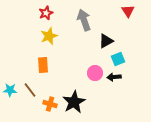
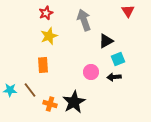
pink circle: moved 4 px left, 1 px up
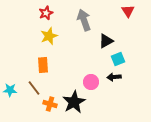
pink circle: moved 10 px down
brown line: moved 4 px right, 2 px up
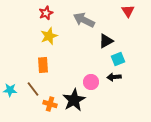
gray arrow: rotated 45 degrees counterclockwise
brown line: moved 1 px left, 1 px down
black star: moved 2 px up
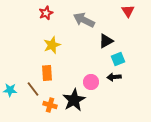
yellow star: moved 3 px right, 9 px down
orange rectangle: moved 4 px right, 8 px down
orange cross: moved 1 px down
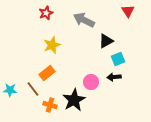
orange rectangle: rotated 56 degrees clockwise
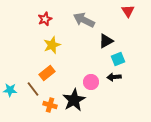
red star: moved 1 px left, 6 px down
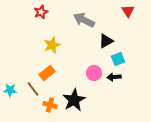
red star: moved 4 px left, 7 px up
pink circle: moved 3 px right, 9 px up
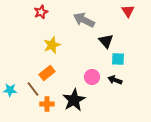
black triangle: rotated 42 degrees counterclockwise
cyan square: rotated 24 degrees clockwise
pink circle: moved 2 px left, 4 px down
black arrow: moved 1 px right, 3 px down; rotated 24 degrees clockwise
orange cross: moved 3 px left, 1 px up; rotated 16 degrees counterclockwise
